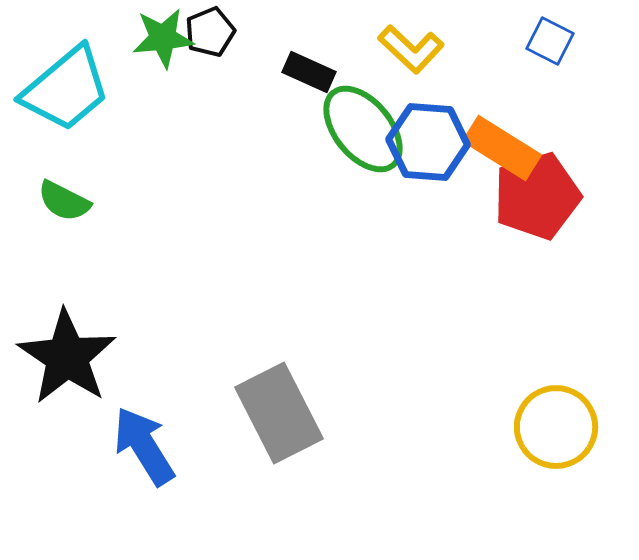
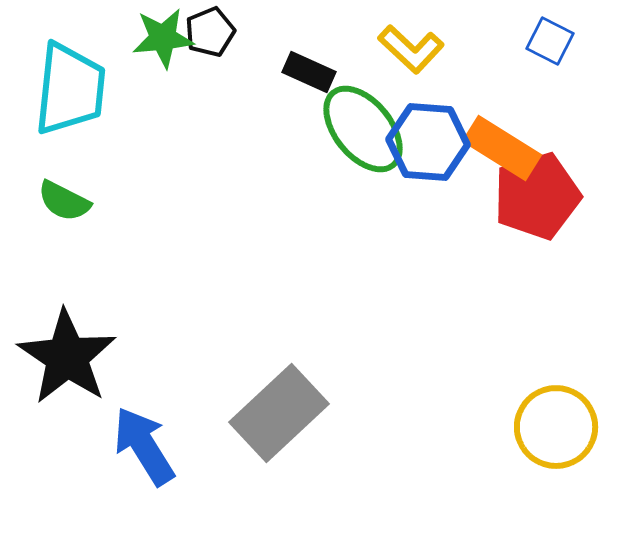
cyan trapezoid: moved 4 px right; rotated 44 degrees counterclockwise
gray rectangle: rotated 74 degrees clockwise
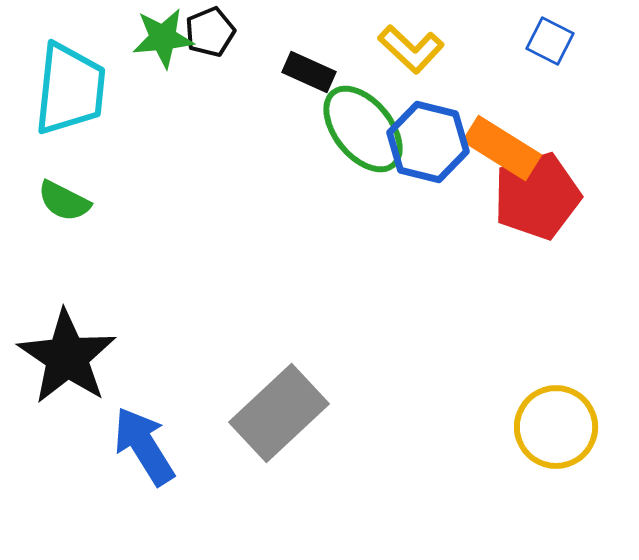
blue hexagon: rotated 10 degrees clockwise
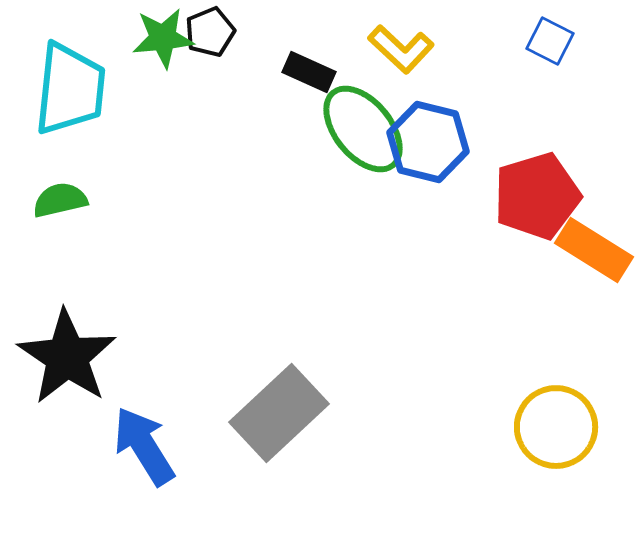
yellow L-shape: moved 10 px left
orange rectangle: moved 92 px right, 102 px down
green semicircle: moved 4 px left, 1 px up; rotated 140 degrees clockwise
